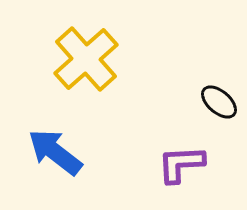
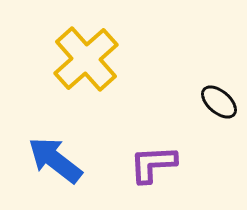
blue arrow: moved 8 px down
purple L-shape: moved 28 px left
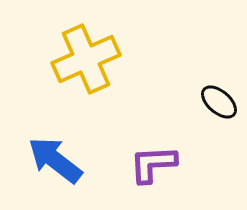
yellow cross: rotated 18 degrees clockwise
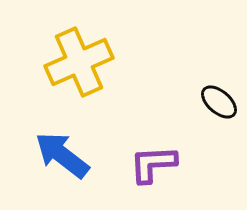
yellow cross: moved 7 px left, 3 px down
blue arrow: moved 7 px right, 5 px up
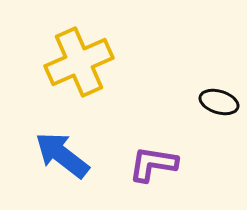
black ellipse: rotated 24 degrees counterclockwise
purple L-shape: rotated 12 degrees clockwise
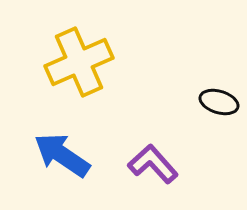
blue arrow: rotated 4 degrees counterclockwise
purple L-shape: rotated 39 degrees clockwise
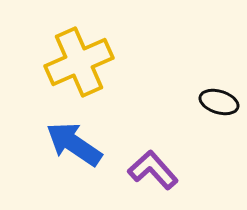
blue arrow: moved 12 px right, 11 px up
purple L-shape: moved 6 px down
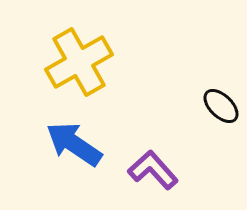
yellow cross: rotated 6 degrees counterclockwise
black ellipse: moved 2 px right, 4 px down; rotated 27 degrees clockwise
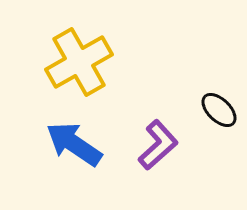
black ellipse: moved 2 px left, 4 px down
purple L-shape: moved 5 px right, 25 px up; rotated 90 degrees clockwise
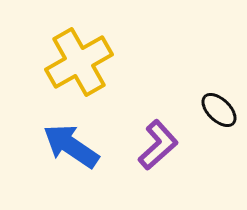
blue arrow: moved 3 px left, 2 px down
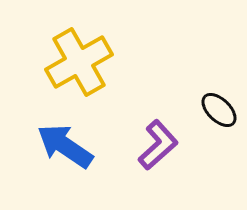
blue arrow: moved 6 px left
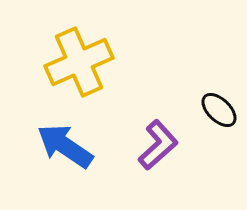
yellow cross: rotated 6 degrees clockwise
